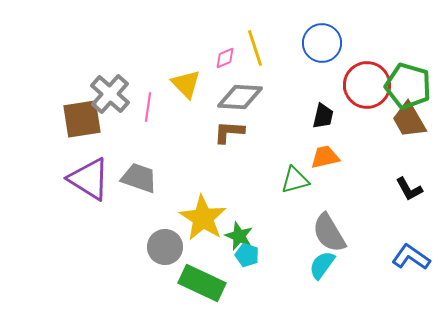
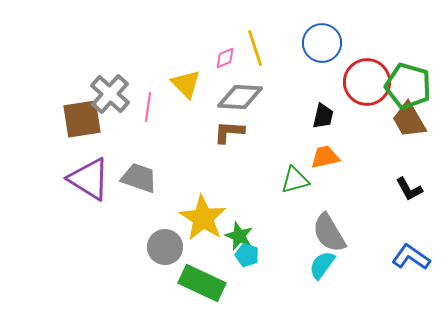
red circle: moved 3 px up
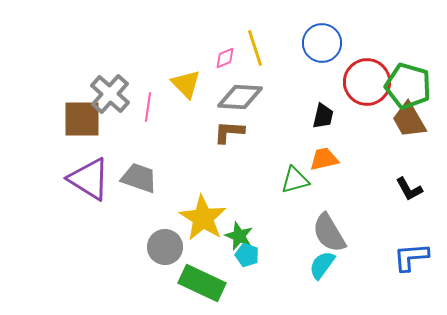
brown square: rotated 9 degrees clockwise
orange trapezoid: moved 1 px left, 2 px down
blue L-shape: rotated 39 degrees counterclockwise
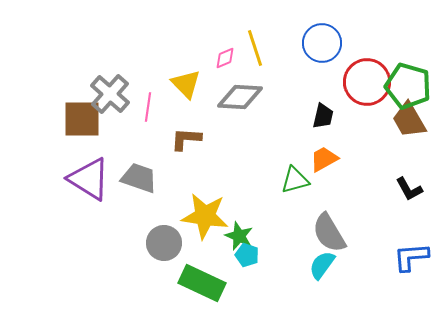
brown L-shape: moved 43 px left, 7 px down
orange trapezoid: rotated 16 degrees counterclockwise
yellow star: moved 2 px right, 2 px up; rotated 24 degrees counterclockwise
gray circle: moved 1 px left, 4 px up
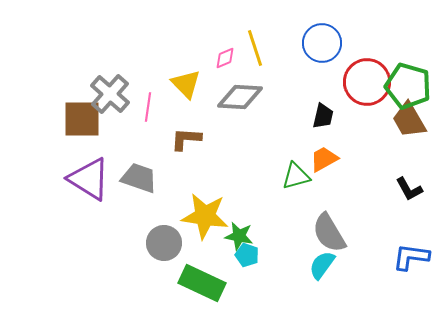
green triangle: moved 1 px right, 4 px up
green star: rotated 12 degrees counterclockwise
blue L-shape: rotated 12 degrees clockwise
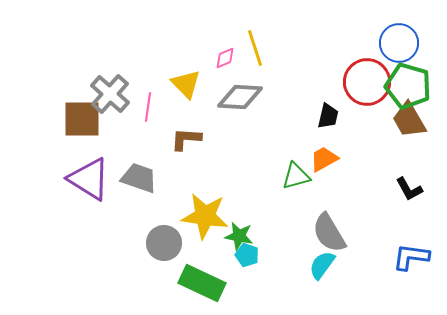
blue circle: moved 77 px right
black trapezoid: moved 5 px right
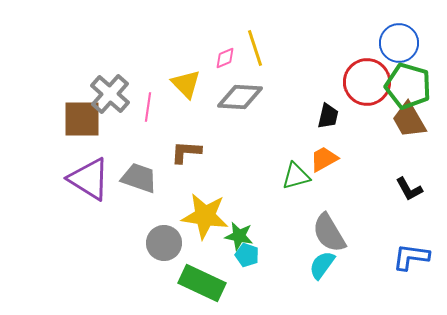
brown L-shape: moved 13 px down
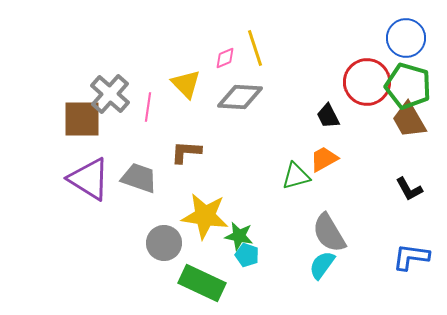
blue circle: moved 7 px right, 5 px up
black trapezoid: rotated 140 degrees clockwise
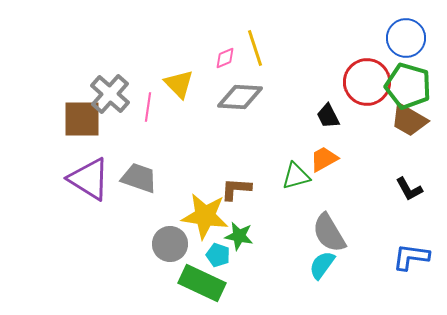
yellow triangle: moved 7 px left
brown trapezoid: rotated 30 degrees counterclockwise
brown L-shape: moved 50 px right, 37 px down
gray circle: moved 6 px right, 1 px down
cyan pentagon: moved 29 px left
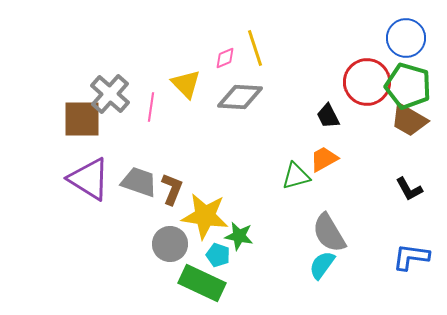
yellow triangle: moved 7 px right
pink line: moved 3 px right
gray trapezoid: moved 4 px down
brown L-shape: moved 64 px left; rotated 108 degrees clockwise
